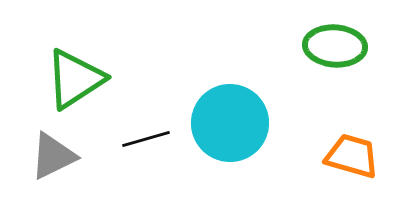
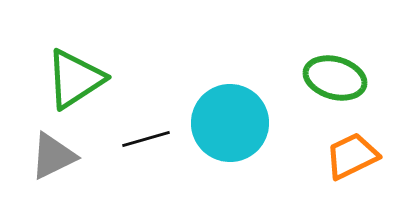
green ellipse: moved 32 px down; rotated 12 degrees clockwise
orange trapezoid: rotated 42 degrees counterclockwise
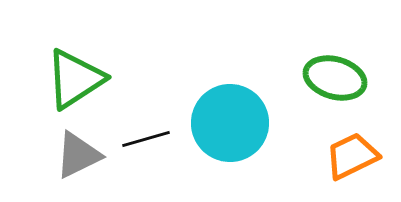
gray triangle: moved 25 px right, 1 px up
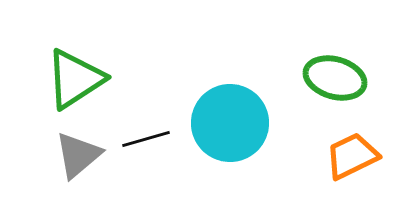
gray triangle: rotated 14 degrees counterclockwise
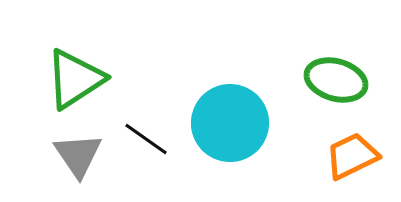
green ellipse: moved 1 px right, 2 px down
black line: rotated 51 degrees clockwise
gray triangle: rotated 24 degrees counterclockwise
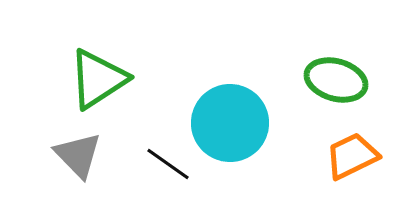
green triangle: moved 23 px right
black line: moved 22 px right, 25 px down
gray triangle: rotated 10 degrees counterclockwise
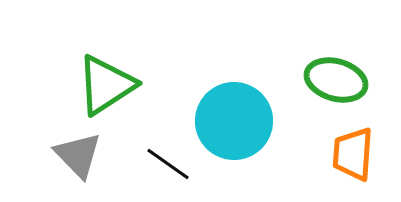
green triangle: moved 8 px right, 6 px down
cyan circle: moved 4 px right, 2 px up
orange trapezoid: moved 1 px right, 2 px up; rotated 60 degrees counterclockwise
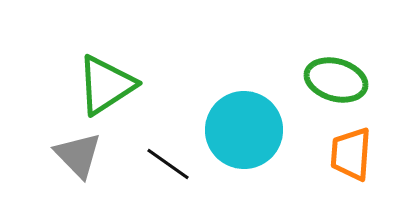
cyan circle: moved 10 px right, 9 px down
orange trapezoid: moved 2 px left
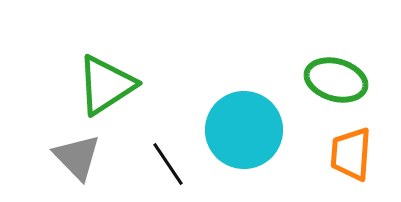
gray triangle: moved 1 px left, 2 px down
black line: rotated 21 degrees clockwise
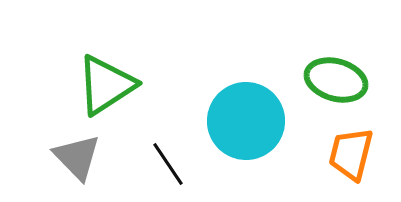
cyan circle: moved 2 px right, 9 px up
orange trapezoid: rotated 10 degrees clockwise
